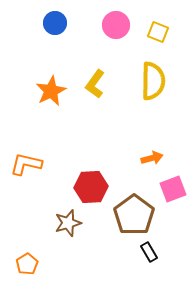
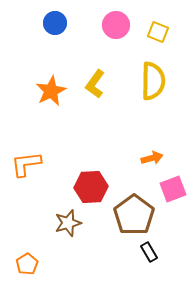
orange L-shape: rotated 20 degrees counterclockwise
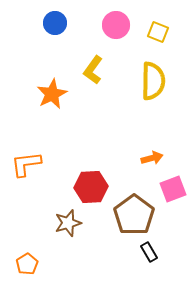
yellow L-shape: moved 2 px left, 14 px up
orange star: moved 1 px right, 3 px down
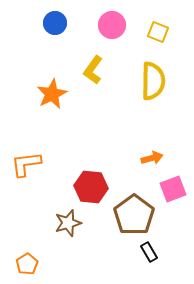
pink circle: moved 4 px left
red hexagon: rotated 8 degrees clockwise
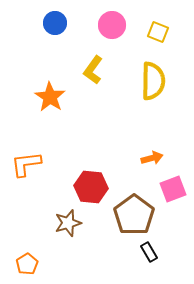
orange star: moved 2 px left, 3 px down; rotated 12 degrees counterclockwise
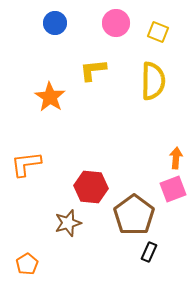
pink circle: moved 4 px right, 2 px up
yellow L-shape: rotated 48 degrees clockwise
orange arrow: moved 24 px right; rotated 70 degrees counterclockwise
black rectangle: rotated 54 degrees clockwise
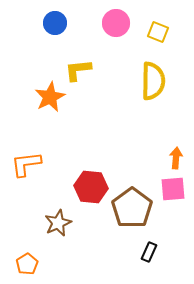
yellow L-shape: moved 15 px left
orange star: rotated 12 degrees clockwise
pink square: rotated 16 degrees clockwise
brown pentagon: moved 2 px left, 7 px up
brown star: moved 10 px left; rotated 8 degrees counterclockwise
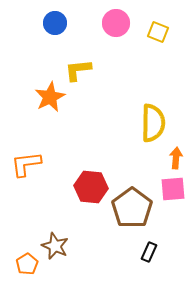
yellow semicircle: moved 42 px down
brown star: moved 3 px left, 23 px down; rotated 24 degrees counterclockwise
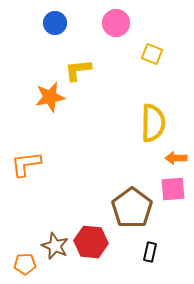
yellow square: moved 6 px left, 22 px down
orange star: rotated 16 degrees clockwise
orange arrow: rotated 95 degrees counterclockwise
red hexagon: moved 55 px down
black rectangle: moved 1 px right; rotated 12 degrees counterclockwise
orange pentagon: moved 2 px left; rotated 30 degrees clockwise
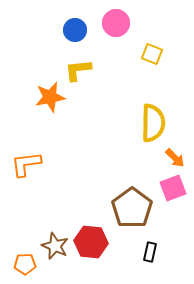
blue circle: moved 20 px right, 7 px down
orange arrow: moved 1 px left; rotated 135 degrees counterclockwise
pink square: moved 1 px up; rotated 16 degrees counterclockwise
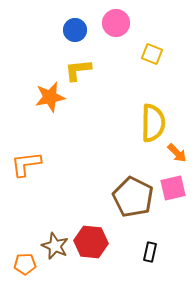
orange arrow: moved 2 px right, 5 px up
pink square: rotated 8 degrees clockwise
brown pentagon: moved 1 px right, 11 px up; rotated 9 degrees counterclockwise
